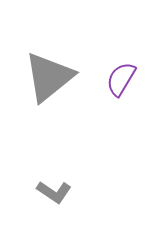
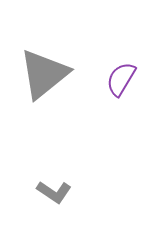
gray triangle: moved 5 px left, 3 px up
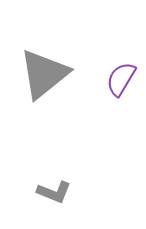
gray L-shape: rotated 12 degrees counterclockwise
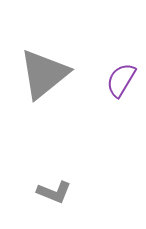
purple semicircle: moved 1 px down
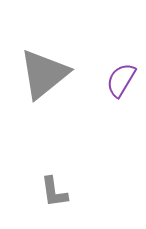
gray L-shape: rotated 60 degrees clockwise
